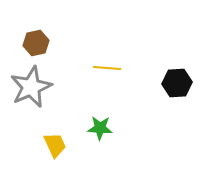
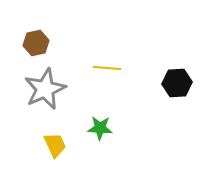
gray star: moved 14 px right, 2 px down
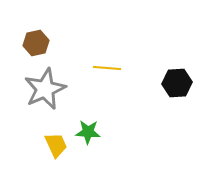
green star: moved 12 px left, 4 px down
yellow trapezoid: moved 1 px right
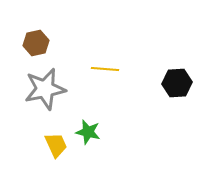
yellow line: moved 2 px left, 1 px down
gray star: rotated 12 degrees clockwise
green star: rotated 10 degrees clockwise
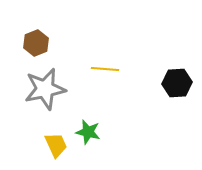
brown hexagon: rotated 10 degrees counterclockwise
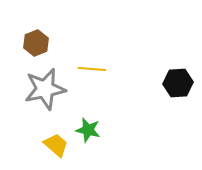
yellow line: moved 13 px left
black hexagon: moved 1 px right
green star: moved 2 px up
yellow trapezoid: rotated 24 degrees counterclockwise
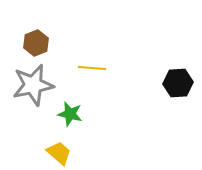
yellow line: moved 1 px up
gray star: moved 12 px left, 4 px up
green star: moved 18 px left, 16 px up
yellow trapezoid: moved 3 px right, 8 px down
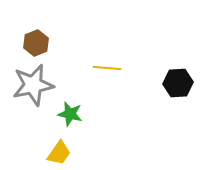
yellow line: moved 15 px right
yellow trapezoid: rotated 84 degrees clockwise
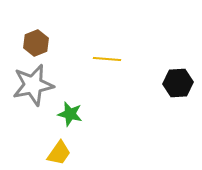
yellow line: moved 9 px up
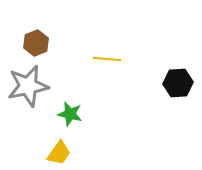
gray star: moved 5 px left, 1 px down
